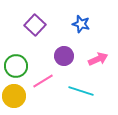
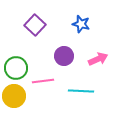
green circle: moved 2 px down
pink line: rotated 25 degrees clockwise
cyan line: rotated 15 degrees counterclockwise
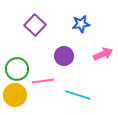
blue star: rotated 24 degrees counterclockwise
pink arrow: moved 5 px right, 5 px up
green circle: moved 1 px right, 1 px down
cyan line: moved 3 px left, 4 px down; rotated 15 degrees clockwise
yellow circle: moved 1 px right, 1 px up
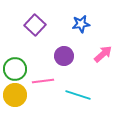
pink arrow: rotated 18 degrees counterclockwise
green circle: moved 2 px left
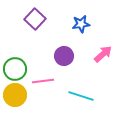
purple square: moved 6 px up
cyan line: moved 3 px right, 1 px down
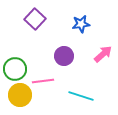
yellow circle: moved 5 px right
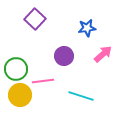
blue star: moved 6 px right, 4 px down
green circle: moved 1 px right
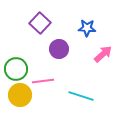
purple square: moved 5 px right, 4 px down
blue star: rotated 12 degrees clockwise
purple circle: moved 5 px left, 7 px up
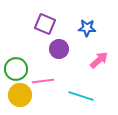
purple square: moved 5 px right, 1 px down; rotated 20 degrees counterclockwise
pink arrow: moved 4 px left, 6 px down
